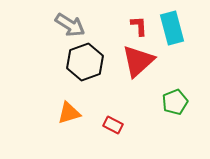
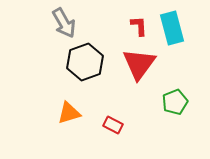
gray arrow: moved 6 px left, 2 px up; rotated 28 degrees clockwise
red triangle: moved 1 px right, 3 px down; rotated 12 degrees counterclockwise
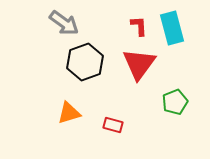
gray arrow: rotated 24 degrees counterclockwise
red rectangle: rotated 12 degrees counterclockwise
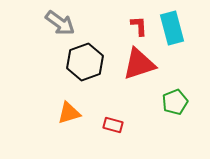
gray arrow: moved 4 px left
red triangle: rotated 36 degrees clockwise
